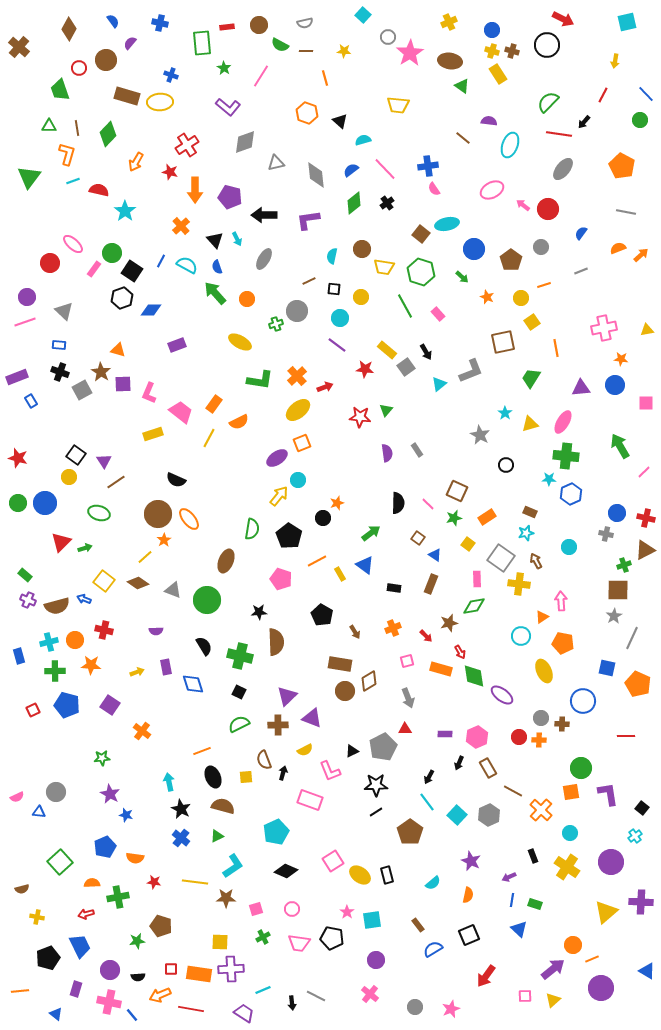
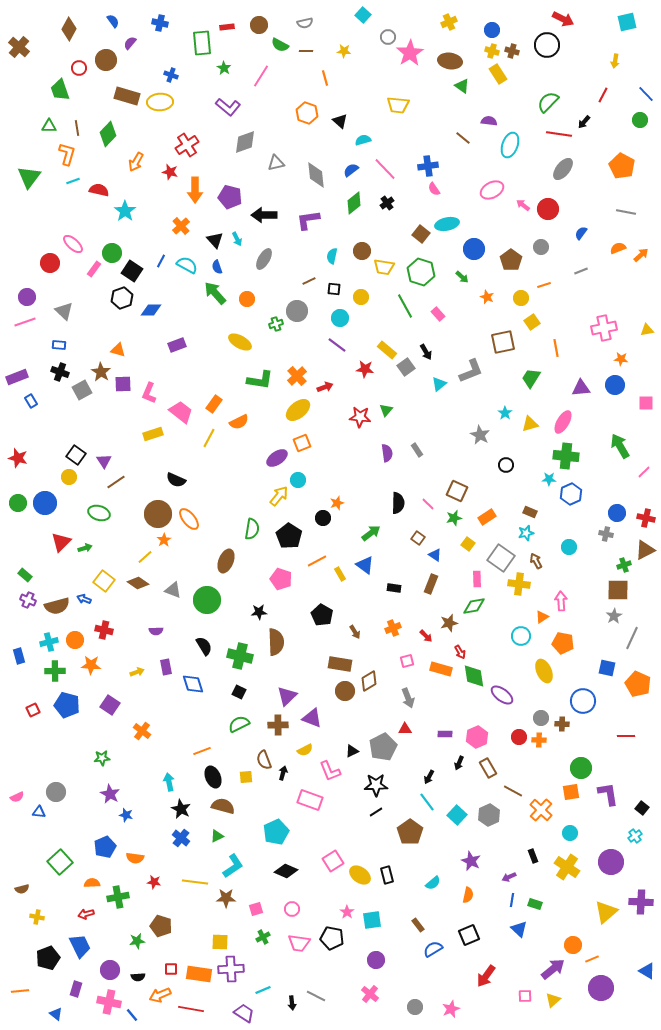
brown circle at (362, 249): moved 2 px down
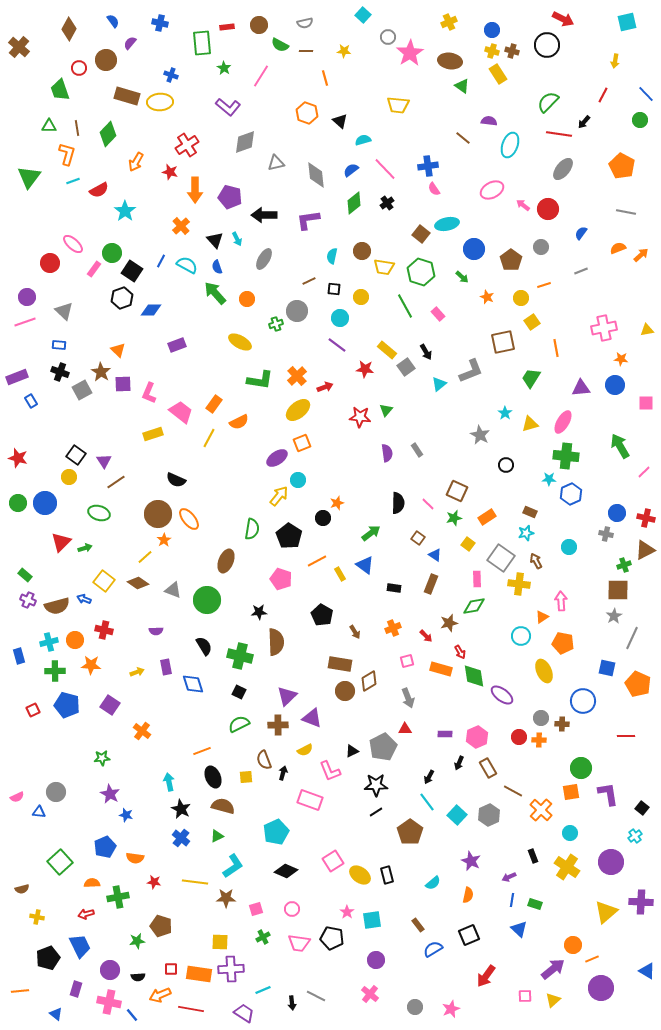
red semicircle at (99, 190): rotated 138 degrees clockwise
orange triangle at (118, 350): rotated 28 degrees clockwise
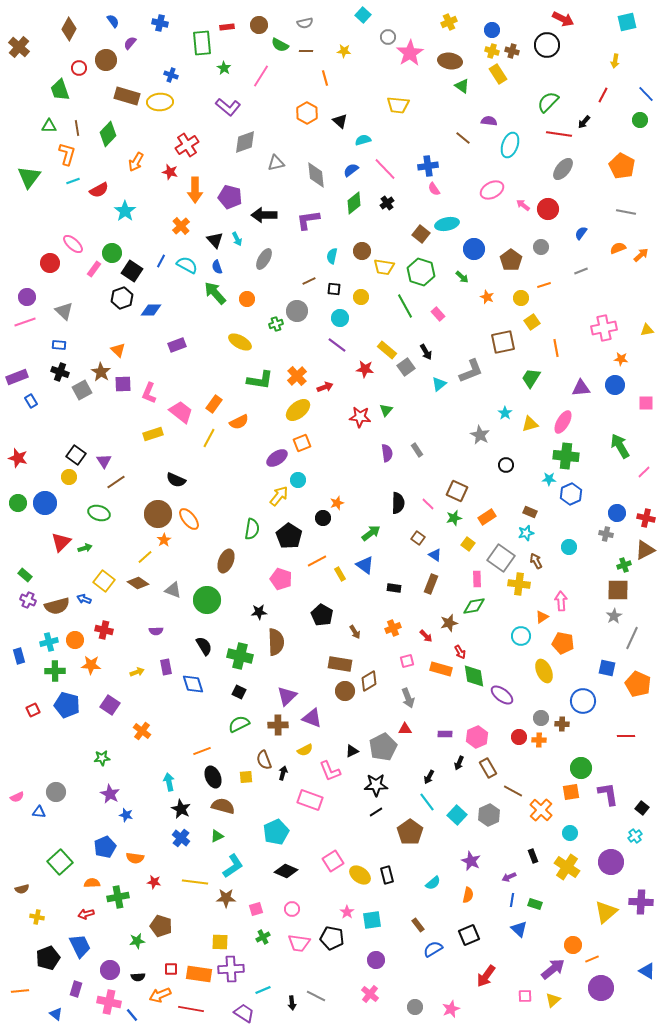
orange hexagon at (307, 113): rotated 10 degrees clockwise
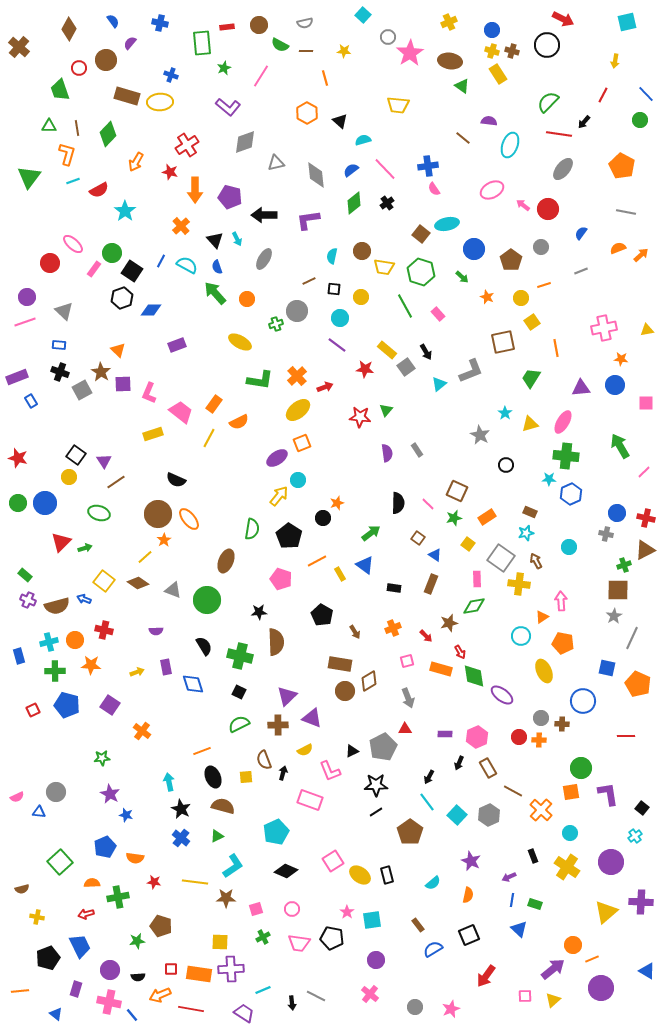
green star at (224, 68): rotated 16 degrees clockwise
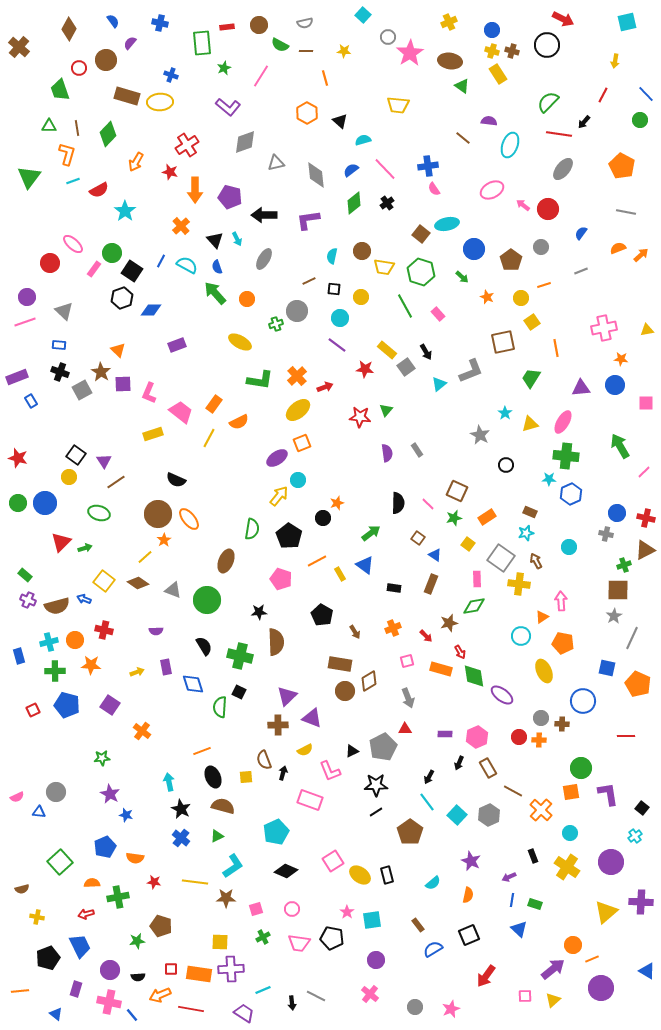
green semicircle at (239, 724): moved 19 px left, 17 px up; rotated 60 degrees counterclockwise
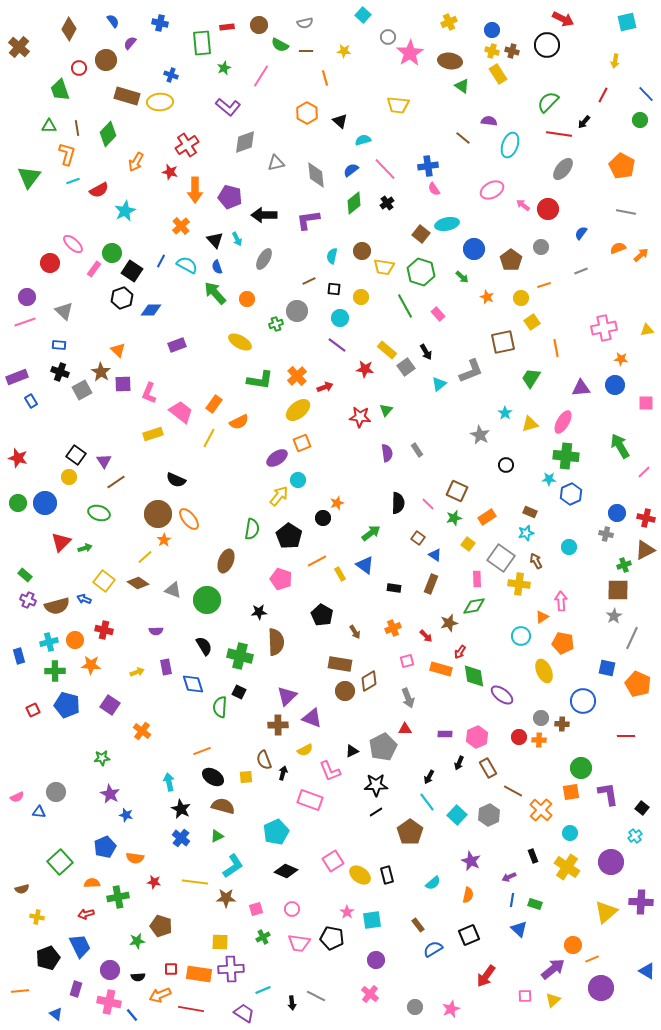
cyan star at (125, 211): rotated 10 degrees clockwise
red arrow at (460, 652): rotated 64 degrees clockwise
black ellipse at (213, 777): rotated 35 degrees counterclockwise
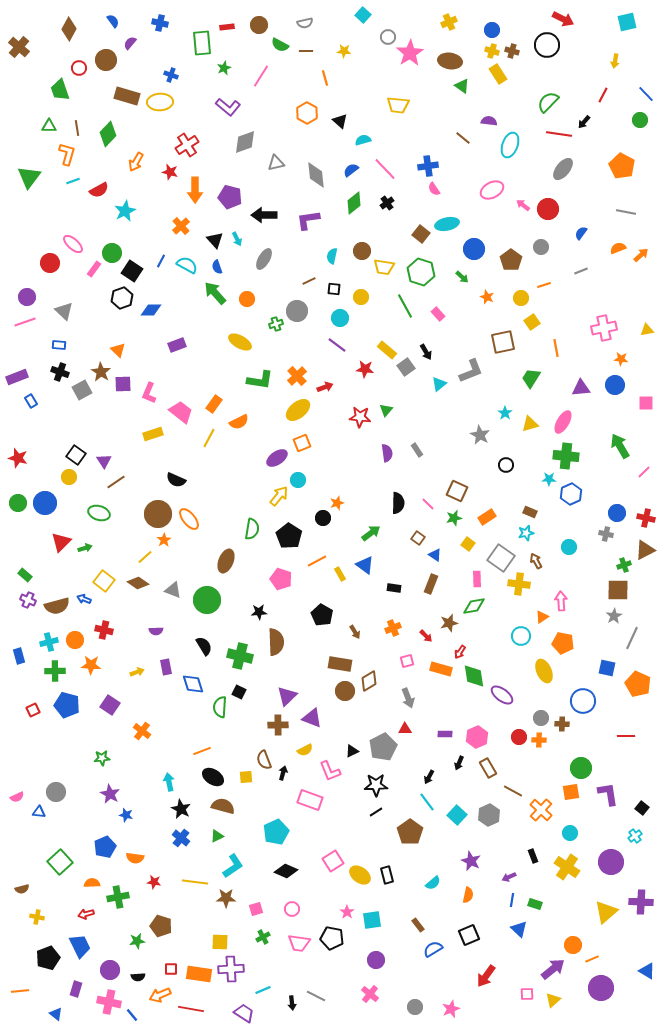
pink square at (525, 996): moved 2 px right, 2 px up
